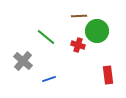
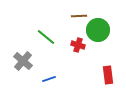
green circle: moved 1 px right, 1 px up
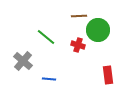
blue line: rotated 24 degrees clockwise
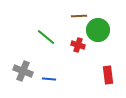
gray cross: moved 10 px down; rotated 18 degrees counterclockwise
